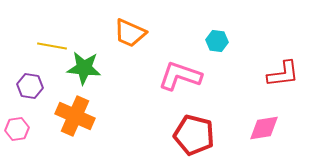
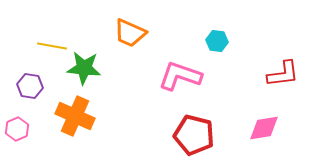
pink hexagon: rotated 15 degrees counterclockwise
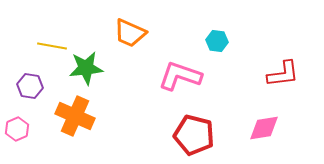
green star: moved 2 px right; rotated 12 degrees counterclockwise
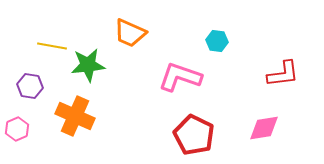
green star: moved 2 px right, 3 px up
pink L-shape: moved 1 px down
red pentagon: rotated 12 degrees clockwise
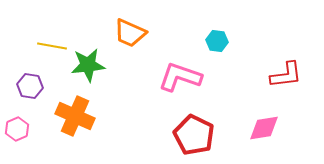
red L-shape: moved 3 px right, 1 px down
